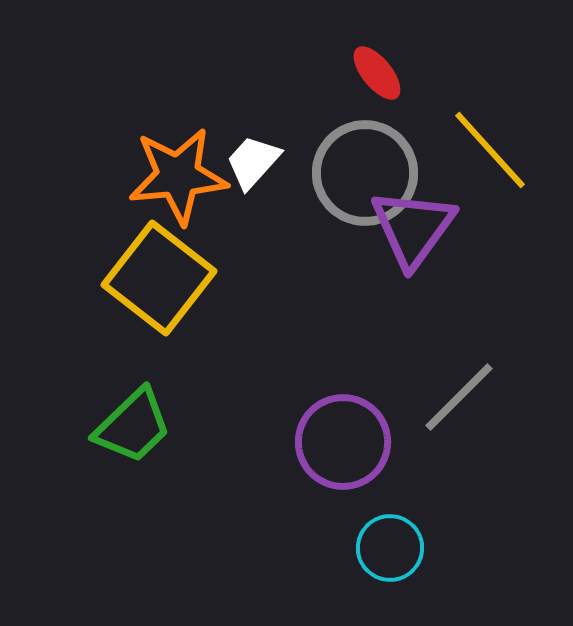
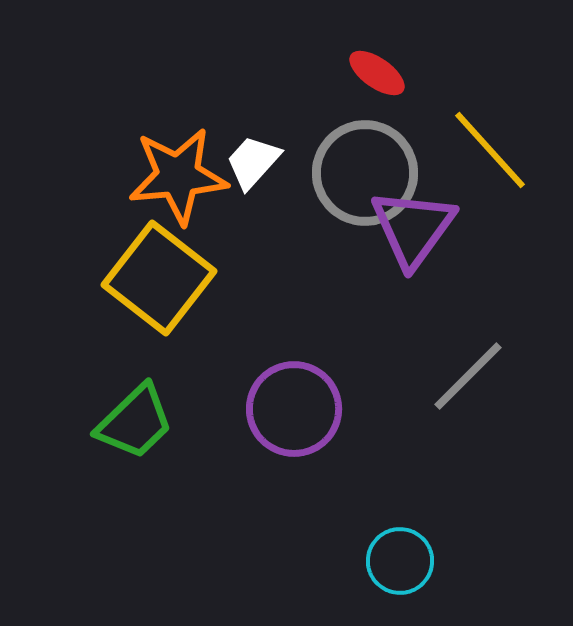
red ellipse: rotated 16 degrees counterclockwise
gray line: moved 9 px right, 21 px up
green trapezoid: moved 2 px right, 4 px up
purple circle: moved 49 px left, 33 px up
cyan circle: moved 10 px right, 13 px down
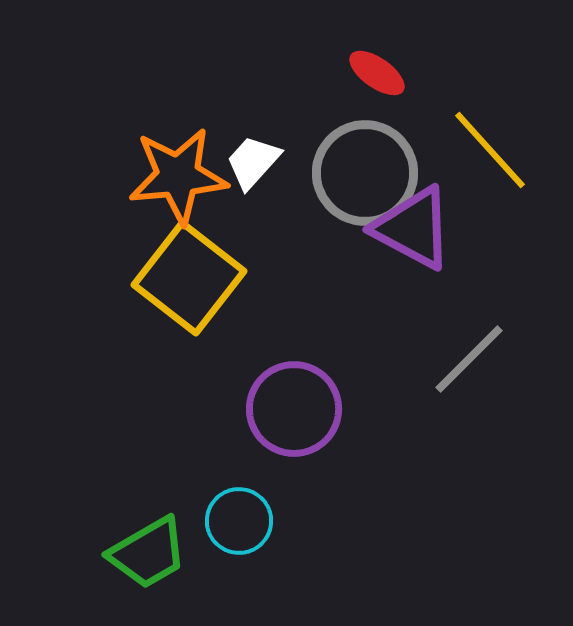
purple triangle: rotated 38 degrees counterclockwise
yellow square: moved 30 px right
gray line: moved 1 px right, 17 px up
green trapezoid: moved 13 px right, 131 px down; rotated 14 degrees clockwise
cyan circle: moved 161 px left, 40 px up
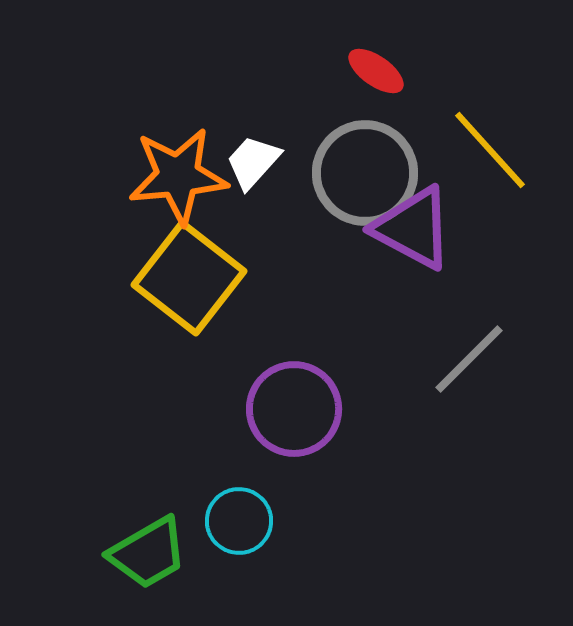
red ellipse: moved 1 px left, 2 px up
